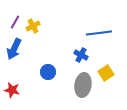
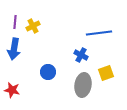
purple line: rotated 24 degrees counterclockwise
blue arrow: rotated 15 degrees counterclockwise
yellow square: rotated 14 degrees clockwise
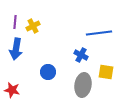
blue arrow: moved 2 px right
yellow square: moved 1 px up; rotated 28 degrees clockwise
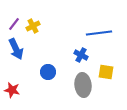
purple line: moved 1 px left, 2 px down; rotated 32 degrees clockwise
blue arrow: rotated 35 degrees counterclockwise
gray ellipse: rotated 15 degrees counterclockwise
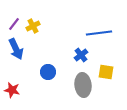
blue cross: rotated 24 degrees clockwise
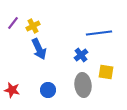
purple line: moved 1 px left, 1 px up
blue arrow: moved 23 px right
blue circle: moved 18 px down
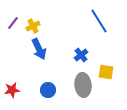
blue line: moved 12 px up; rotated 65 degrees clockwise
red star: rotated 21 degrees counterclockwise
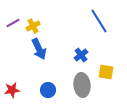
purple line: rotated 24 degrees clockwise
gray ellipse: moved 1 px left
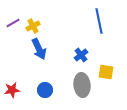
blue line: rotated 20 degrees clockwise
blue circle: moved 3 px left
